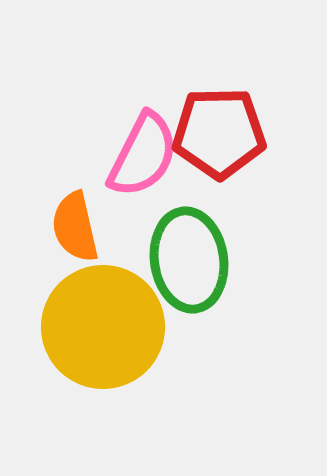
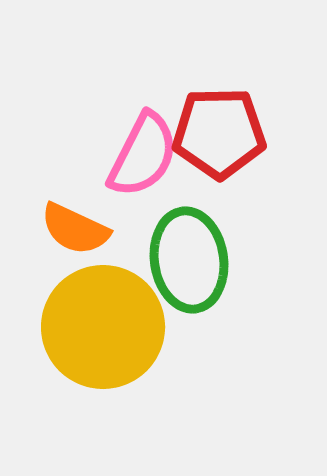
orange semicircle: moved 2 px down; rotated 52 degrees counterclockwise
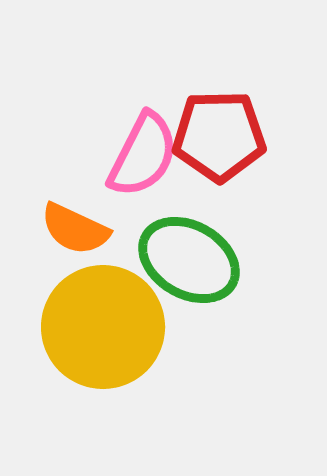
red pentagon: moved 3 px down
green ellipse: rotated 52 degrees counterclockwise
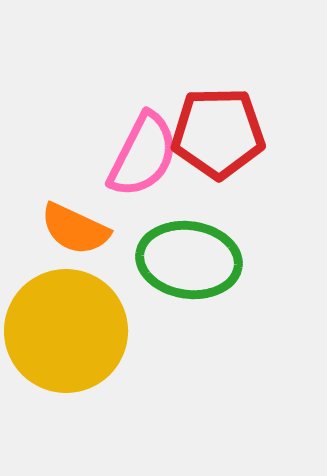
red pentagon: moved 1 px left, 3 px up
green ellipse: rotated 22 degrees counterclockwise
yellow circle: moved 37 px left, 4 px down
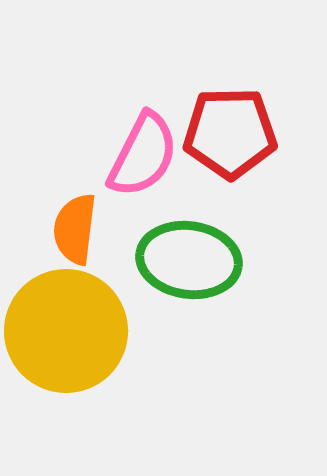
red pentagon: moved 12 px right
orange semicircle: rotated 72 degrees clockwise
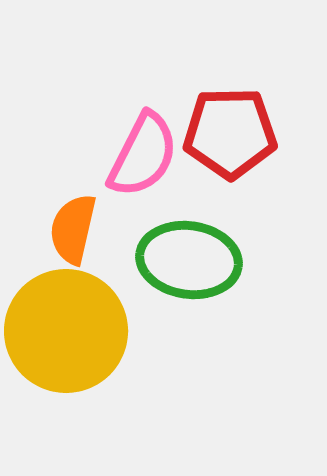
orange semicircle: moved 2 px left; rotated 6 degrees clockwise
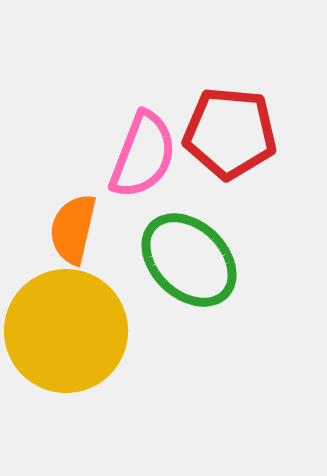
red pentagon: rotated 6 degrees clockwise
pink semicircle: rotated 6 degrees counterclockwise
green ellipse: rotated 36 degrees clockwise
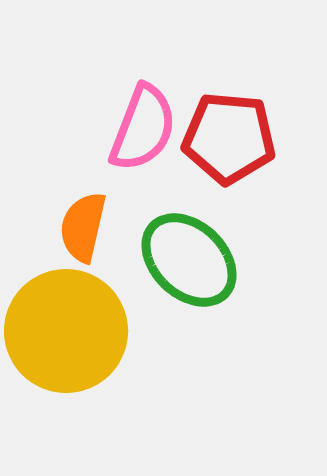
red pentagon: moved 1 px left, 5 px down
pink semicircle: moved 27 px up
orange semicircle: moved 10 px right, 2 px up
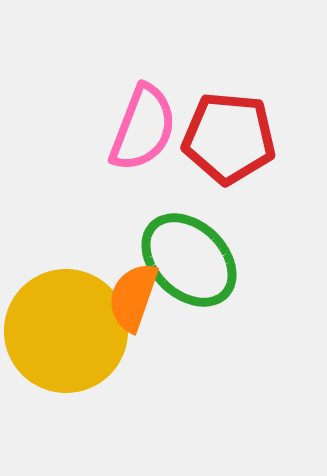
orange semicircle: moved 50 px right, 70 px down; rotated 6 degrees clockwise
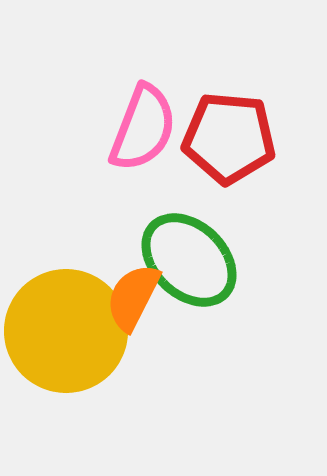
orange semicircle: rotated 8 degrees clockwise
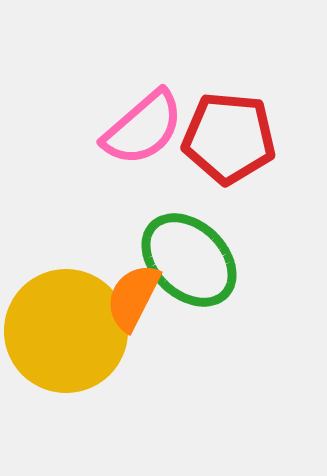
pink semicircle: rotated 28 degrees clockwise
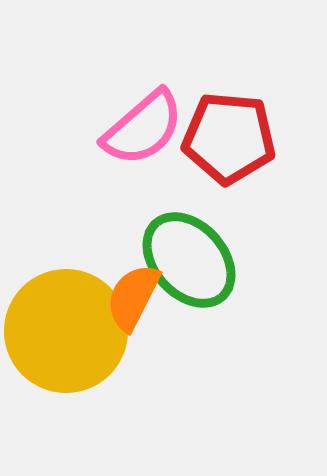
green ellipse: rotated 4 degrees clockwise
